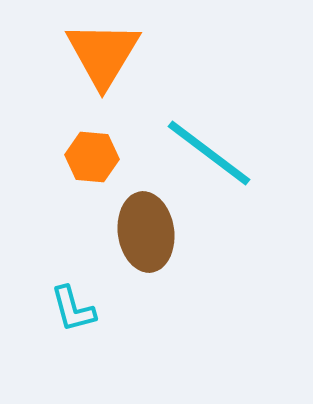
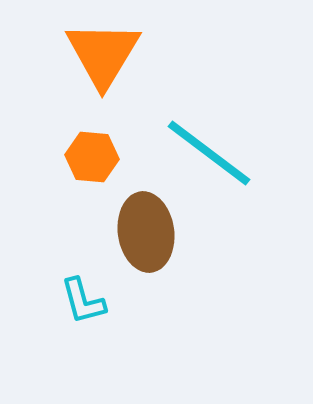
cyan L-shape: moved 10 px right, 8 px up
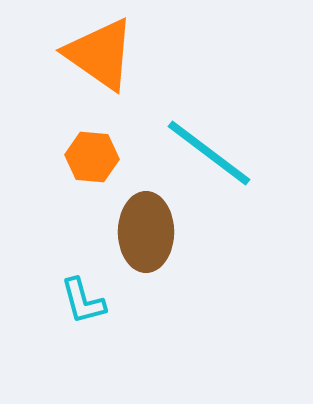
orange triangle: moved 3 px left; rotated 26 degrees counterclockwise
brown ellipse: rotated 8 degrees clockwise
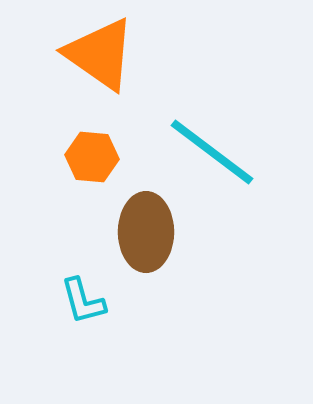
cyan line: moved 3 px right, 1 px up
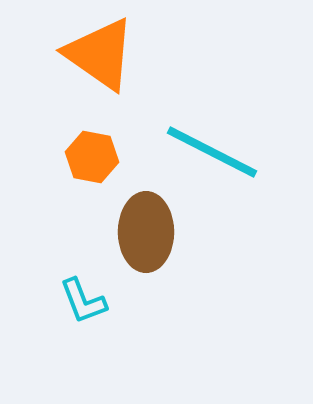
cyan line: rotated 10 degrees counterclockwise
orange hexagon: rotated 6 degrees clockwise
cyan L-shape: rotated 6 degrees counterclockwise
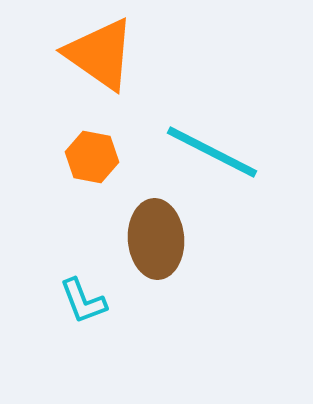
brown ellipse: moved 10 px right, 7 px down; rotated 4 degrees counterclockwise
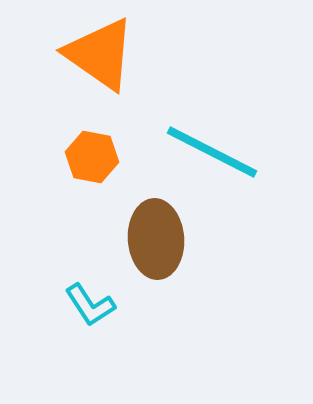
cyan L-shape: moved 7 px right, 4 px down; rotated 12 degrees counterclockwise
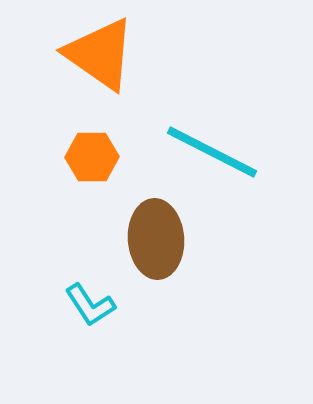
orange hexagon: rotated 12 degrees counterclockwise
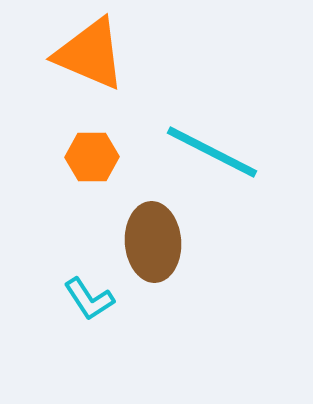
orange triangle: moved 10 px left; rotated 12 degrees counterclockwise
brown ellipse: moved 3 px left, 3 px down
cyan L-shape: moved 1 px left, 6 px up
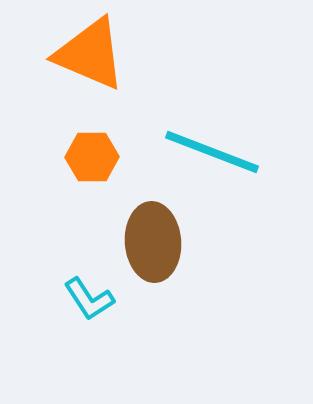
cyan line: rotated 6 degrees counterclockwise
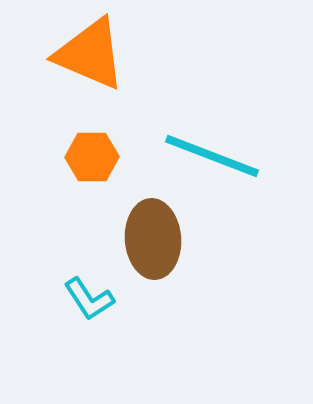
cyan line: moved 4 px down
brown ellipse: moved 3 px up
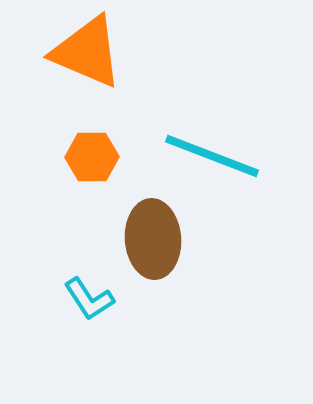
orange triangle: moved 3 px left, 2 px up
